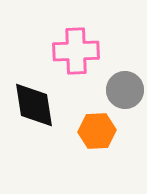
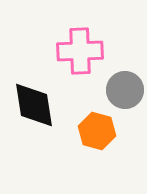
pink cross: moved 4 px right
orange hexagon: rotated 18 degrees clockwise
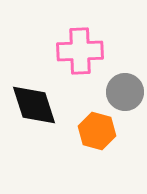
gray circle: moved 2 px down
black diamond: rotated 9 degrees counterclockwise
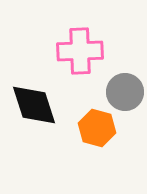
orange hexagon: moved 3 px up
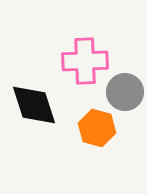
pink cross: moved 5 px right, 10 px down
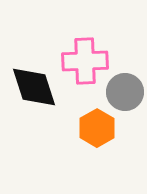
black diamond: moved 18 px up
orange hexagon: rotated 15 degrees clockwise
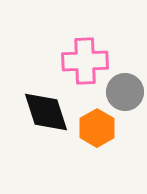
black diamond: moved 12 px right, 25 px down
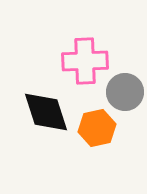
orange hexagon: rotated 18 degrees clockwise
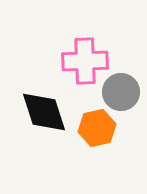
gray circle: moved 4 px left
black diamond: moved 2 px left
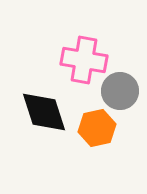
pink cross: moved 1 px left, 1 px up; rotated 12 degrees clockwise
gray circle: moved 1 px left, 1 px up
